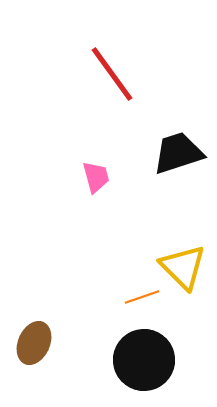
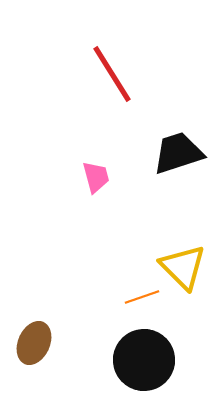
red line: rotated 4 degrees clockwise
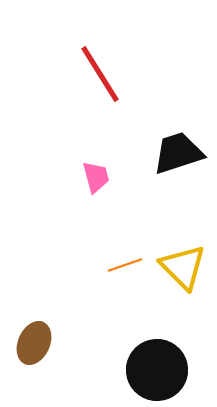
red line: moved 12 px left
orange line: moved 17 px left, 32 px up
black circle: moved 13 px right, 10 px down
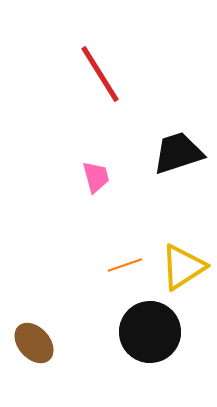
yellow triangle: rotated 42 degrees clockwise
brown ellipse: rotated 66 degrees counterclockwise
black circle: moved 7 px left, 38 px up
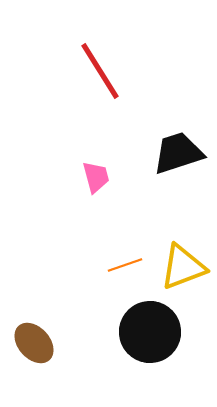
red line: moved 3 px up
yellow triangle: rotated 12 degrees clockwise
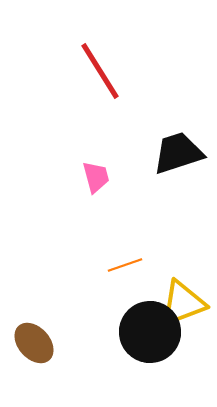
yellow triangle: moved 36 px down
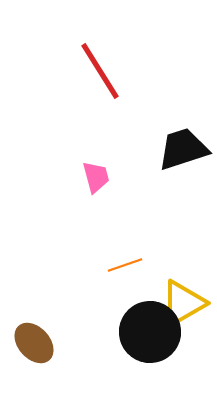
black trapezoid: moved 5 px right, 4 px up
yellow triangle: rotated 9 degrees counterclockwise
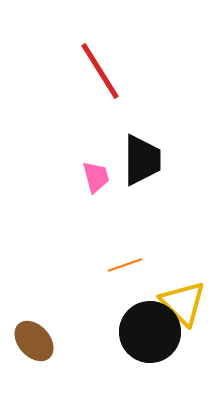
black trapezoid: moved 41 px left, 11 px down; rotated 108 degrees clockwise
yellow triangle: rotated 45 degrees counterclockwise
brown ellipse: moved 2 px up
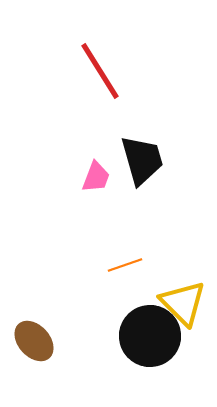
black trapezoid: rotated 16 degrees counterclockwise
pink trapezoid: rotated 36 degrees clockwise
black circle: moved 4 px down
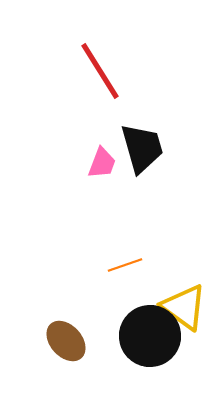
black trapezoid: moved 12 px up
pink trapezoid: moved 6 px right, 14 px up
yellow triangle: moved 1 px right, 4 px down; rotated 9 degrees counterclockwise
brown ellipse: moved 32 px right
